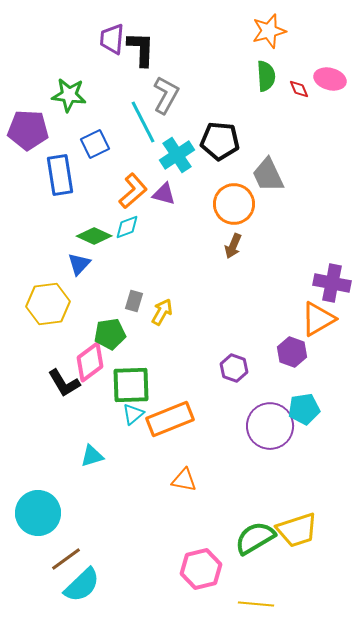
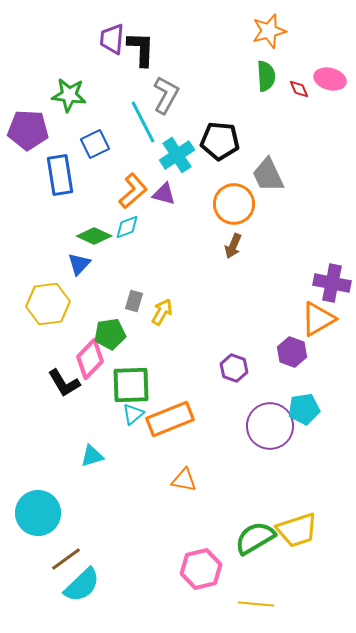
pink diamond at (90, 362): moved 3 px up; rotated 9 degrees counterclockwise
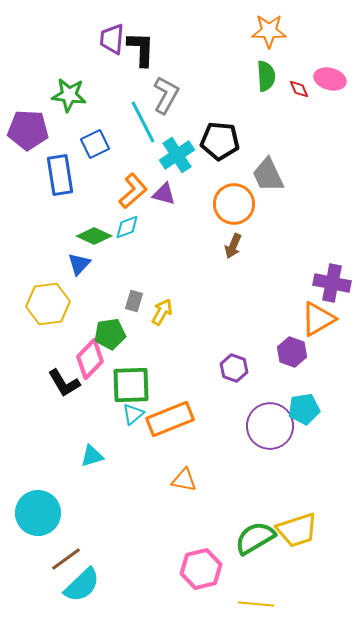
orange star at (269, 31): rotated 16 degrees clockwise
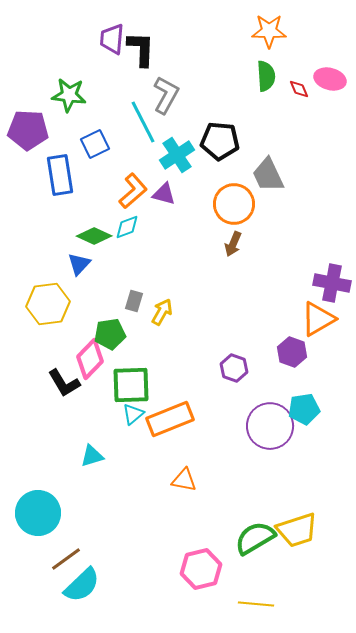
brown arrow at (233, 246): moved 2 px up
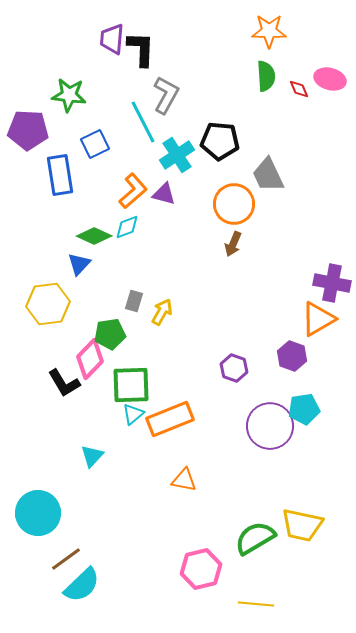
purple hexagon at (292, 352): moved 4 px down
cyan triangle at (92, 456): rotated 30 degrees counterclockwise
yellow trapezoid at (297, 530): moved 5 px right, 5 px up; rotated 30 degrees clockwise
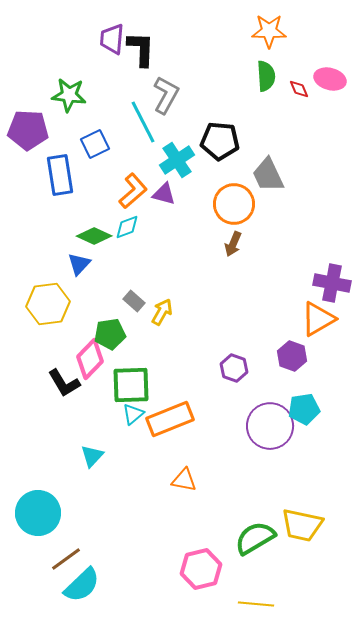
cyan cross at (177, 155): moved 5 px down
gray rectangle at (134, 301): rotated 65 degrees counterclockwise
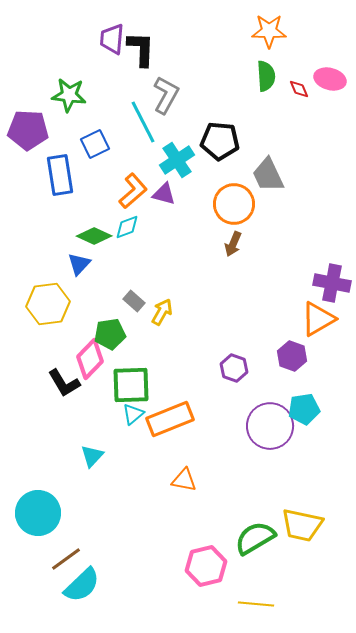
pink hexagon at (201, 569): moved 5 px right, 3 px up
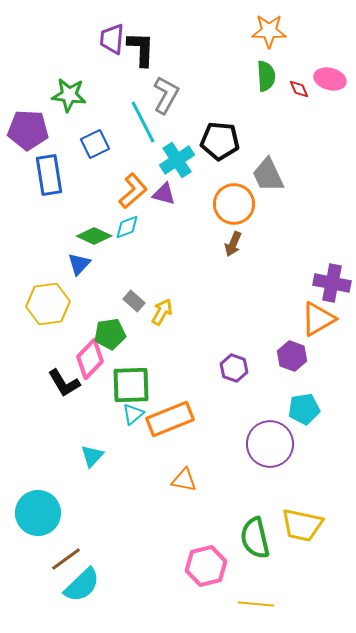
blue rectangle at (60, 175): moved 11 px left
purple circle at (270, 426): moved 18 px down
green semicircle at (255, 538): rotated 72 degrees counterclockwise
